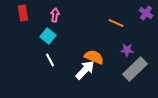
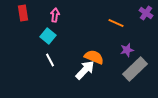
purple star: rotated 16 degrees counterclockwise
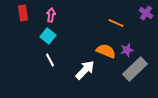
pink arrow: moved 4 px left
orange semicircle: moved 12 px right, 6 px up
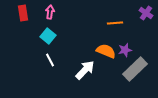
pink arrow: moved 1 px left, 3 px up
orange line: moved 1 px left; rotated 28 degrees counterclockwise
purple star: moved 2 px left
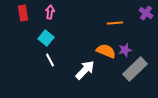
cyan square: moved 2 px left, 2 px down
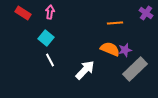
red rectangle: rotated 49 degrees counterclockwise
orange semicircle: moved 4 px right, 2 px up
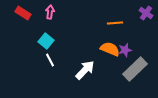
cyan square: moved 3 px down
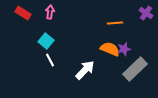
purple star: moved 1 px left, 1 px up
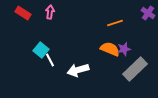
purple cross: moved 2 px right
orange line: rotated 14 degrees counterclockwise
cyan square: moved 5 px left, 9 px down
white arrow: moved 7 px left; rotated 150 degrees counterclockwise
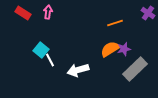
pink arrow: moved 2 px left
orange semicircle: rotated 54 degrees counterclockwise
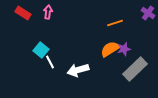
white line: moved 2 px down
